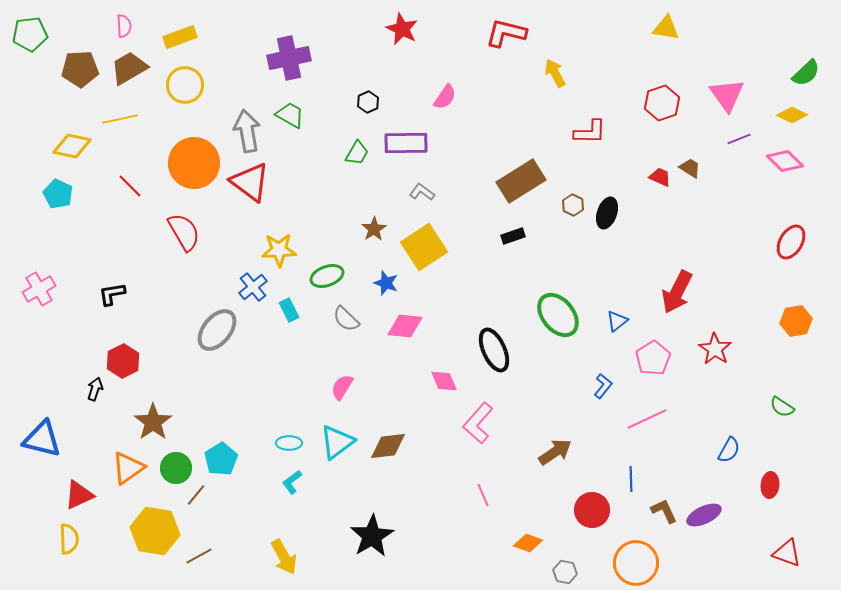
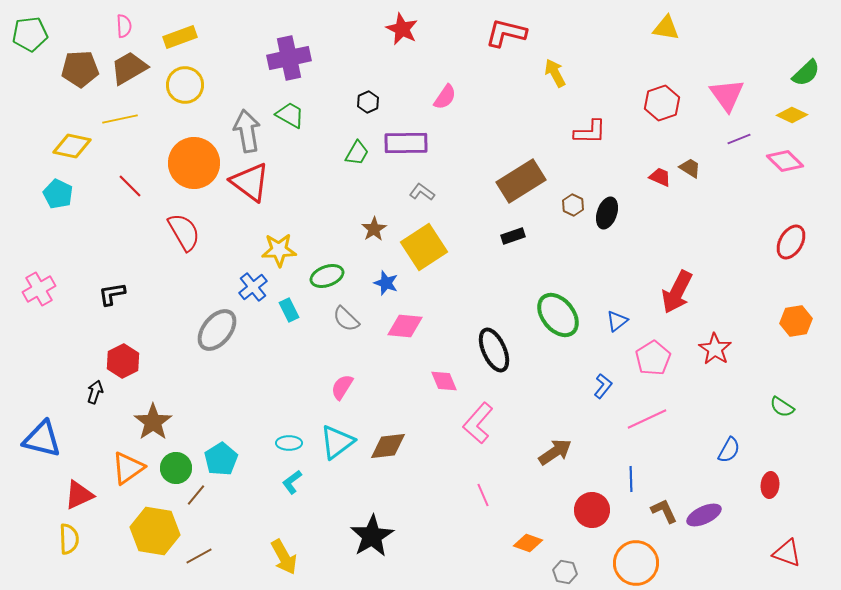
black arrow at (95, 389): moved 3 px down
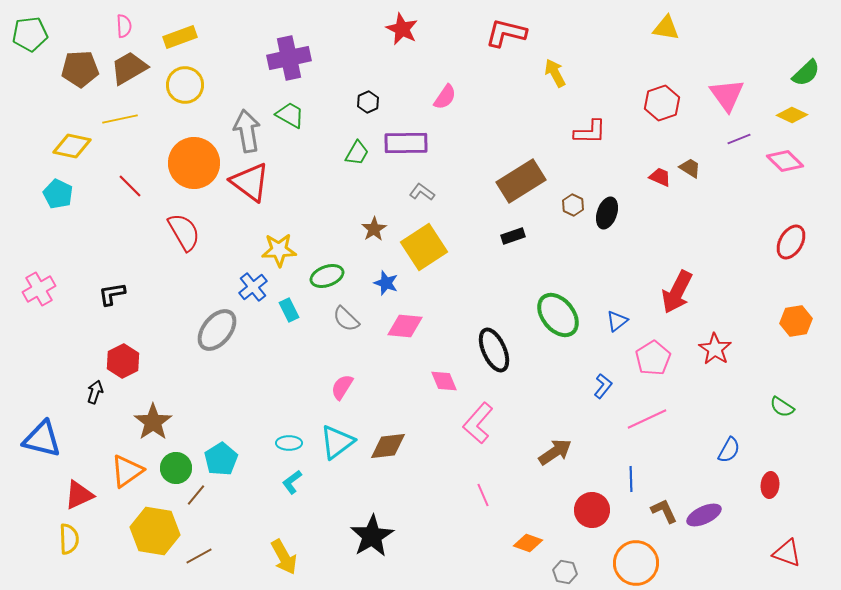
orange triangle at (128, 468): moved 1 px left, 3 px down
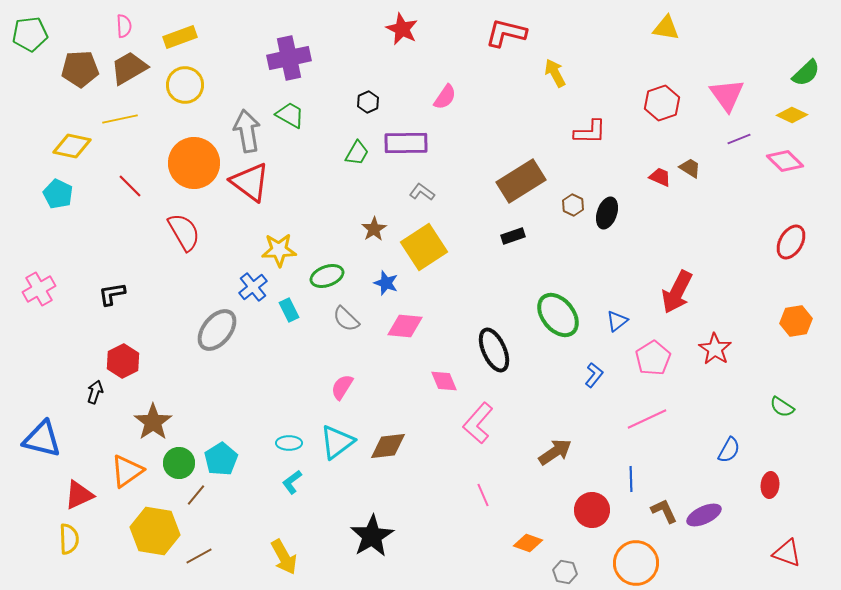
blue L-shape at (603, 386): moved 9 px left, 11 px up
green circle at (176, 468): moved 3 px right, 5 px up
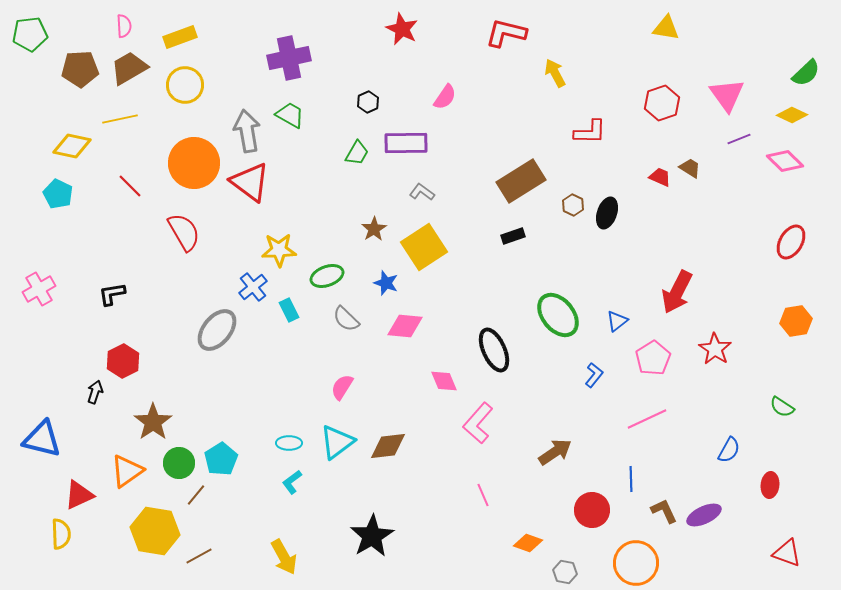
yellow semicircle at (69, 539): moved 8 px left, 5 px up
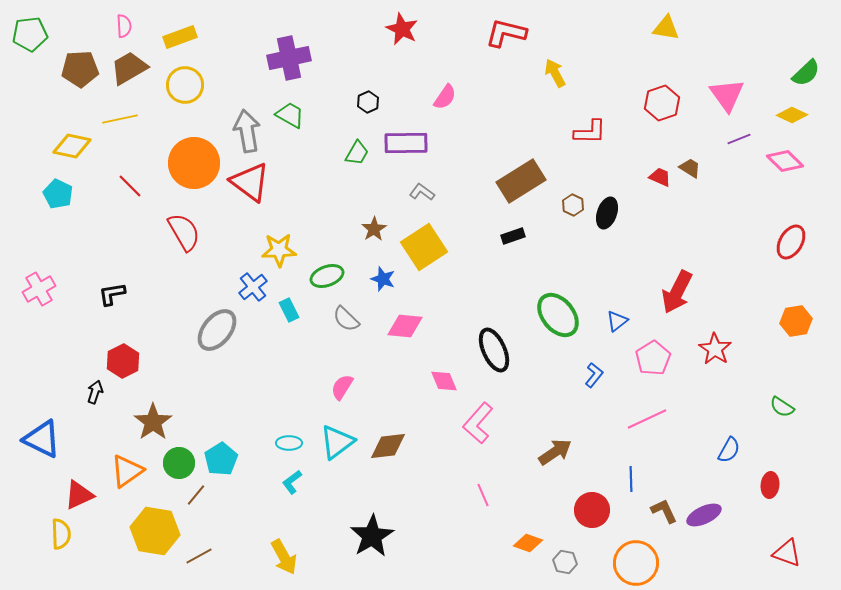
blue star at (386, 283): moved 3 px left, 4 px up
blue triangle at (42, 439): rotated 12 degrees clockwise
gray hexagon at (565, 572): moved 10 px up
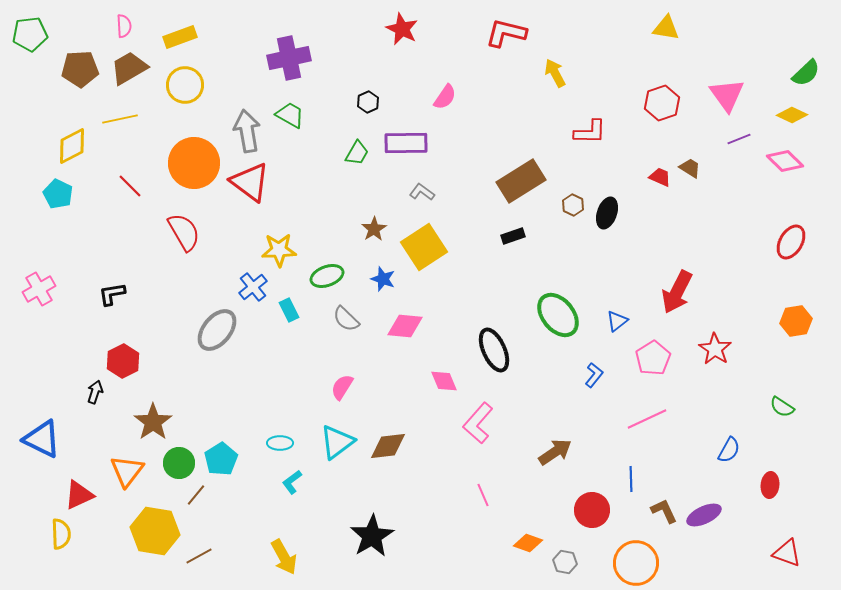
yellow diamond at (72, 146): rotated 39 degrees counterclockwise
cyan ellipse at (289, 443): moved 9 px left
orange triangle at (127, 471): rotated 18 degrees counterclockwise
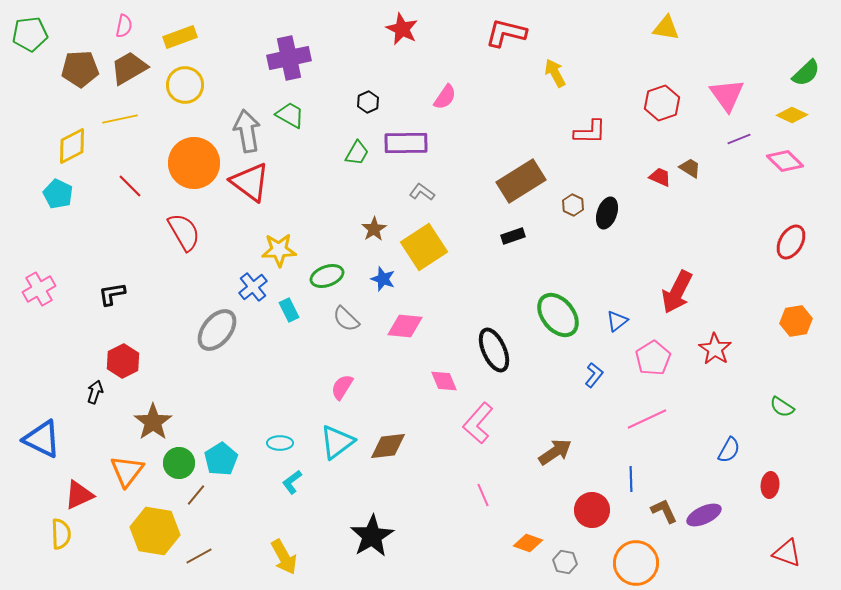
pink semicircle at (124, 26): rotated 15 degrees clockwise
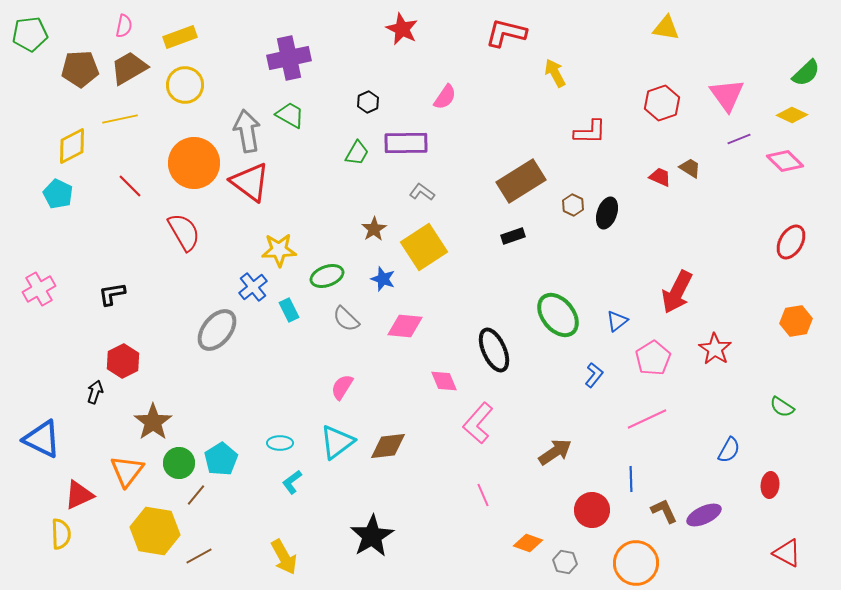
red triangle at (787, 553): rotated 8 degrees clockwise
